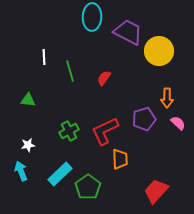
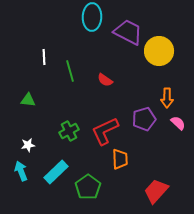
red semicircle: moved 1 px right, 2 px down; rotated 91 degrees counterclockwise
cyan rectangle: moved 4 px left, 2 px up
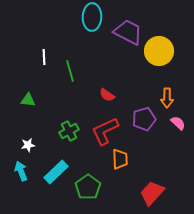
red semicircle: moved 2 px right, 15 px down
red trapezoid: moved 4 px left, 2 px down
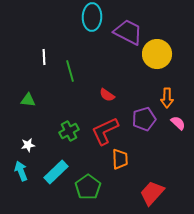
yellow circle: moved 2 px left, 3 px down
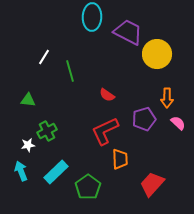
white line: rotated 35 degrees clockwise
green cross: moved 22 px left
red trapezoid: moved 9 px up
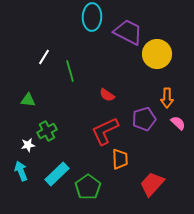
cyan rectangle: moved 1 px right, 2 px down
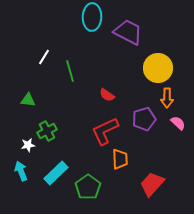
yellow circle: moved 1 px right, 14 px down
cyan rectangle: moved 1 px left, 1 px up
